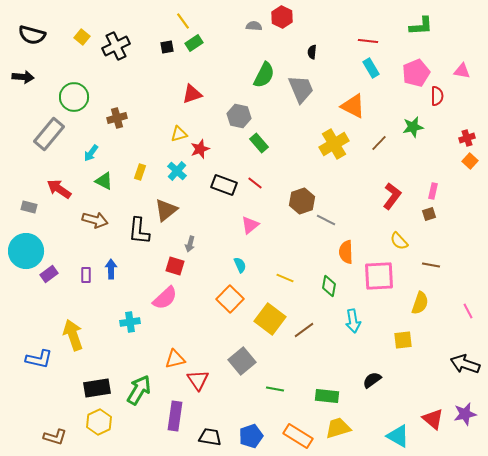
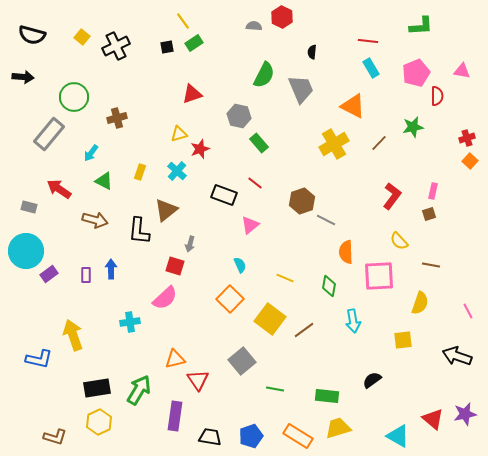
black rectangle at (224, 185): moved 10 px down
black arrow at (465, 364): moved 8 px left, 8 px up
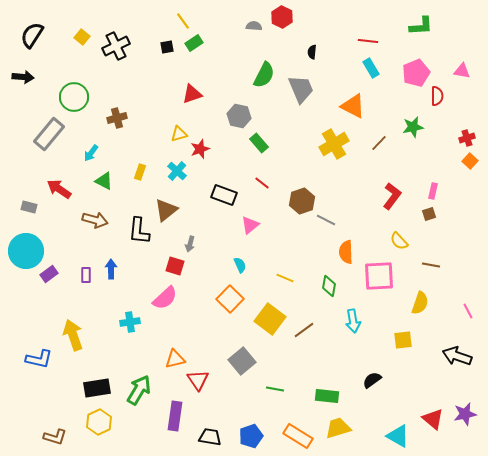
black semicircle at (32, 35): rotated 108 degrees clockwise
red line at (255, 183): moved 7 px right
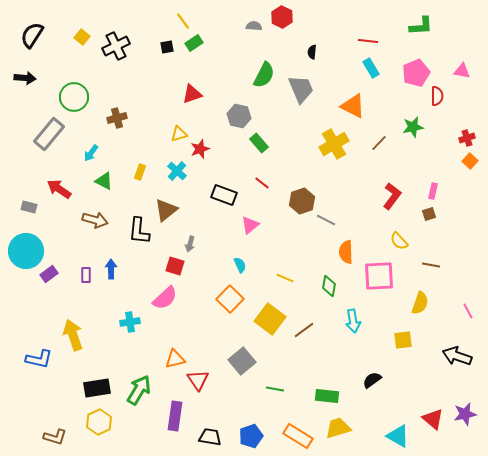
black arrow at (23, 77): moved 2 px right, 1 px down
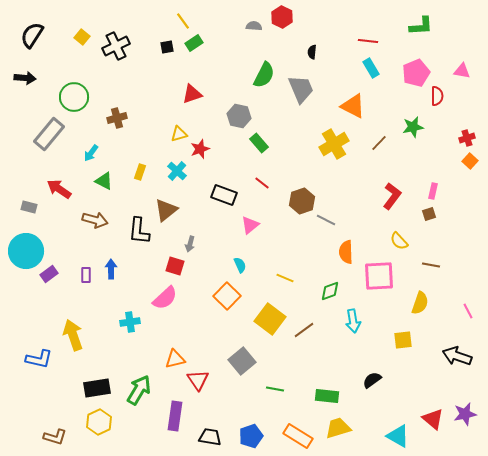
green diamond at (329, 286): moved 1 px right, 5 px down; rotated 60 degrees clockwise
orange square at (230, 299): moved 3 px left, 3 px up
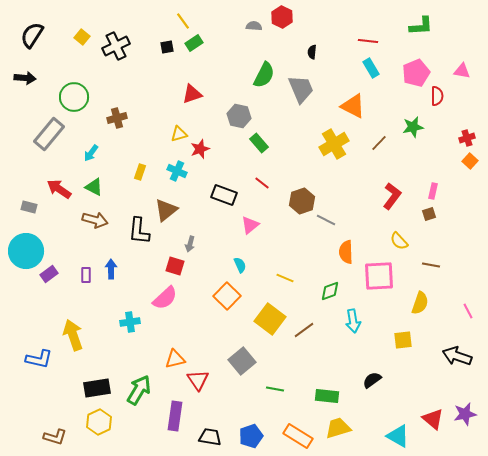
cyan cross at (177, 171): rotated 18 degrees counterclockwise
green triangle at (104, 181): moved 10 px left, 6 px down
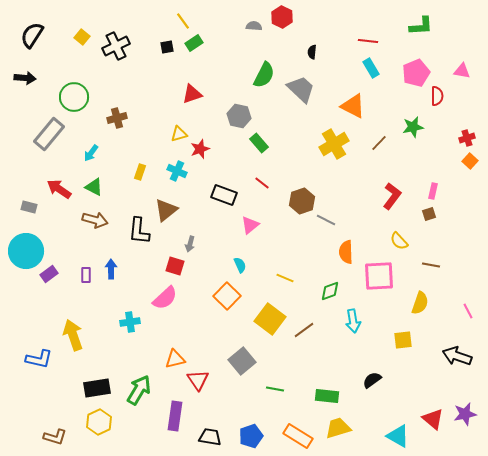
gray trapezoid at (301, 89): rotated 24 degrees counterclockwise
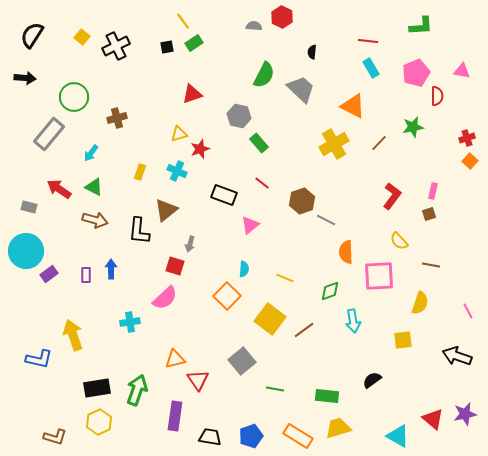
cyan semicircle at (240, 265): moved 4 px right, 4 px down; rotated 28 degrees clockwise
green arrow at (139, 390): moved 2 px left; rotated 12 degrees counterclockwise
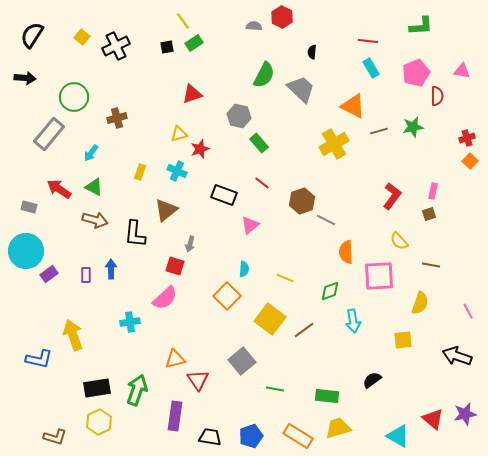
brown line at (379, 143): moved 12 px up; rotated 30 degrees clockwise
black L-shape at (139, 231): moved 4 px left, 3 px down
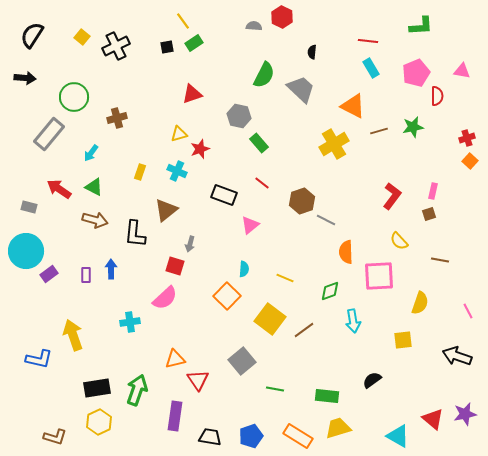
brown line at (431, 265): moved 9 px right, 5 px up
